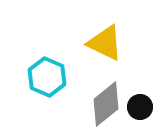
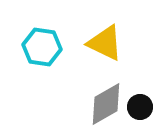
cyan hexagon: moved 5 px left, 30 px up; rotated 15 degrees counterclockwise
gray diamond: rotated 9 degrees clockwise
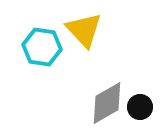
yellow triangle: moved 21 px left, 13 px up; rotated 21 degrees clockwise
gray diamond: moved 1 px right, 1 px up
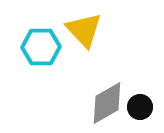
cyan hexagon: moved 1 px left; rotated 9 degrees counterclockwise
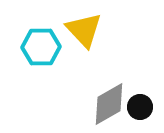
gray diamond: moved 2 px right, 1 px down
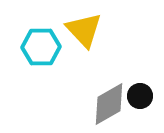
black circle: moved 11 px up
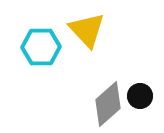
yellow triangle: moved 3 px right
gray diamond: moved 1 px left; rotated 12 degrees counterclockwise
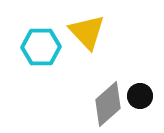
yellow triangle: moved 2 px down
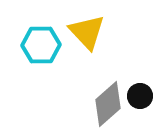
cyan hexagon: moved 2 px up
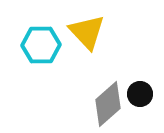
black circle: moved 2 px up
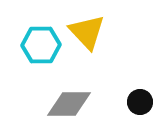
black circle: moved 8 px down
gray diamond: moved 39 px left; rotated 42 degrees clockwise
